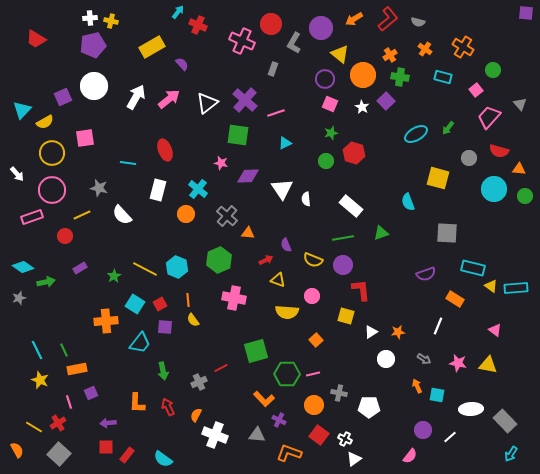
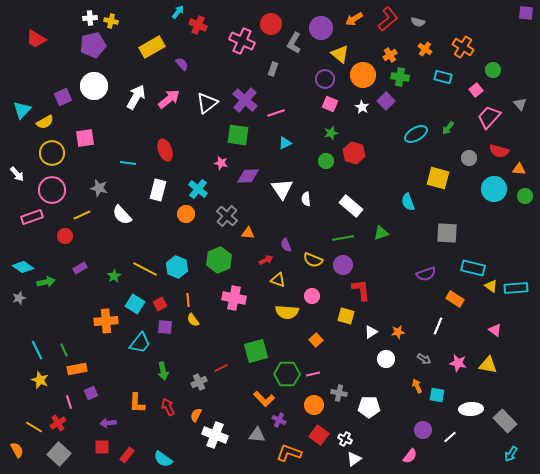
red square at (106, 447): moved 4 px left
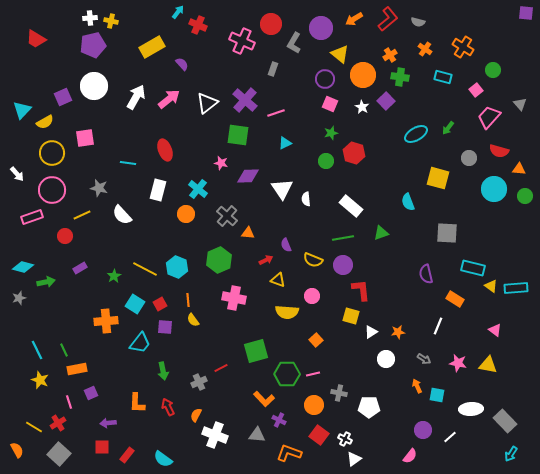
cyan diamond at (23, 267): rotated 20 degrees counterclockwise
purple semicircle at (426, 274): rotated 96 degrees clockwise
yellow square at (346, 316): moved 5 px right
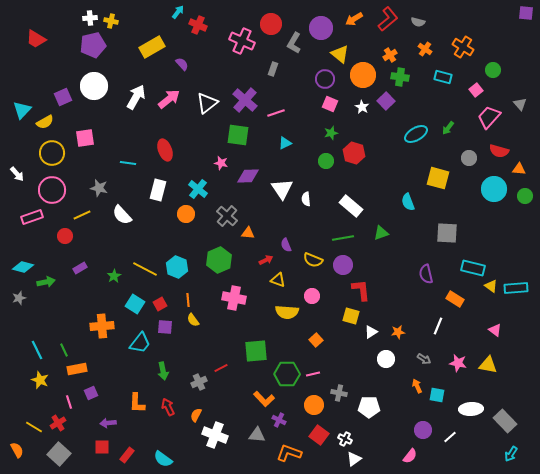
orange cross at (106, 321): moved 4 px left, 5 px down
green square at (256, 351): rotated 10 degrees clockwise
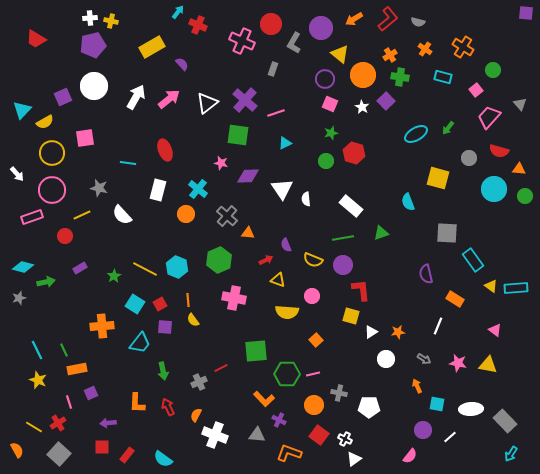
cyan rectangle at (473, 268): moved 8 px up; rotated 40 degrees clockwise
yellow star at (40, 380): moved 2 px left
cyan square at (437, 395): moved 9 px down
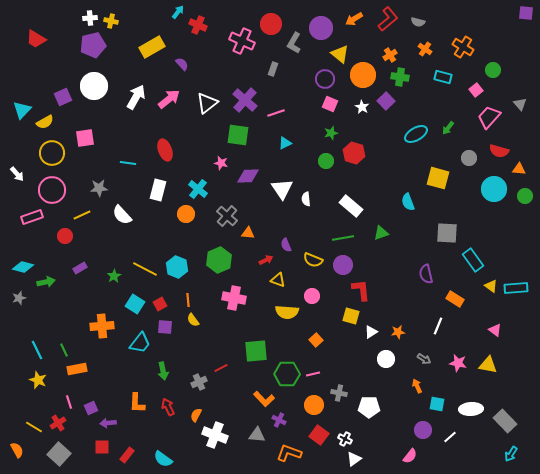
gray star at (99, 188): rotated 18 degrees counterclockwise
purple square at (91, 393): moved 15 px down
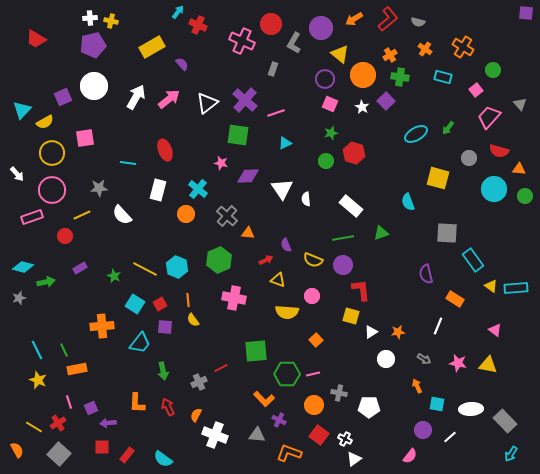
green star at (114, 276): rotated 16 degrees counterclockwise
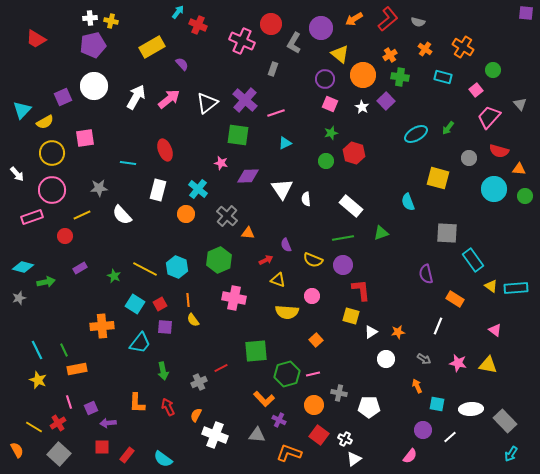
green hexagon at (287, 374): rotated 15 degrees counterclockwise
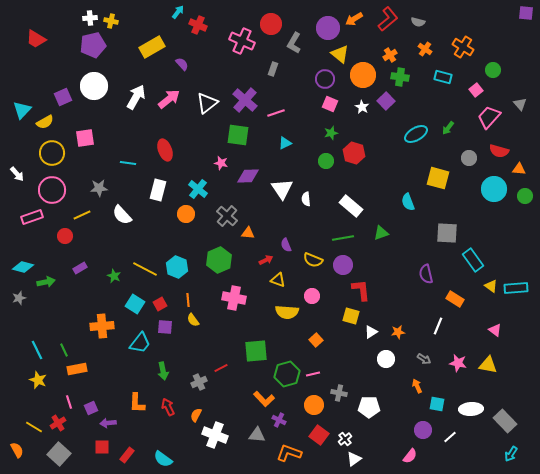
purple circle at (321, 28): moved 7 px right
white cross at (345, 439): rotated 24 degrees clockwise
